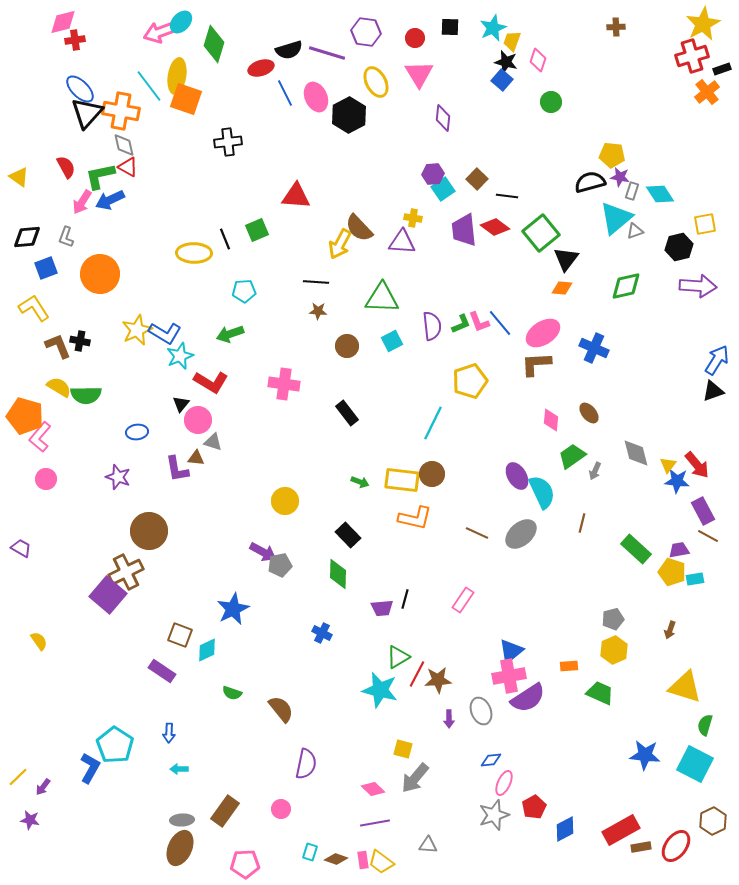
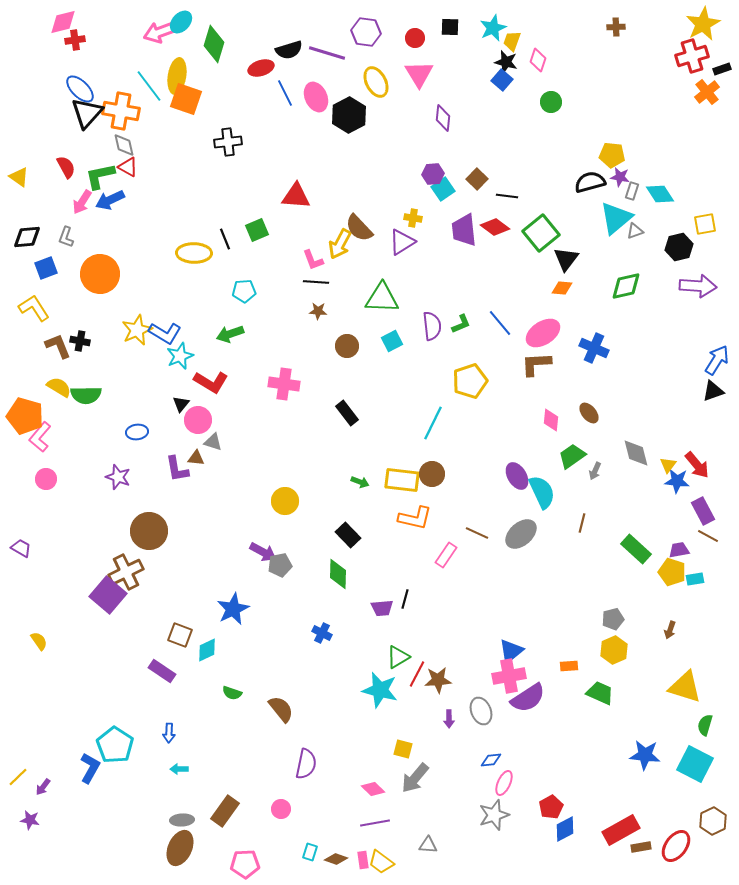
purple triangle at (402, 242): rotated 36 degrees counterclockwise
pink L-shape at (479, 322): moved 166 px left, 62 px up
pink rectangle at (463, 600): moved 17 px left, 45 px up
red pentagon at (534, 807): moved 17 px right
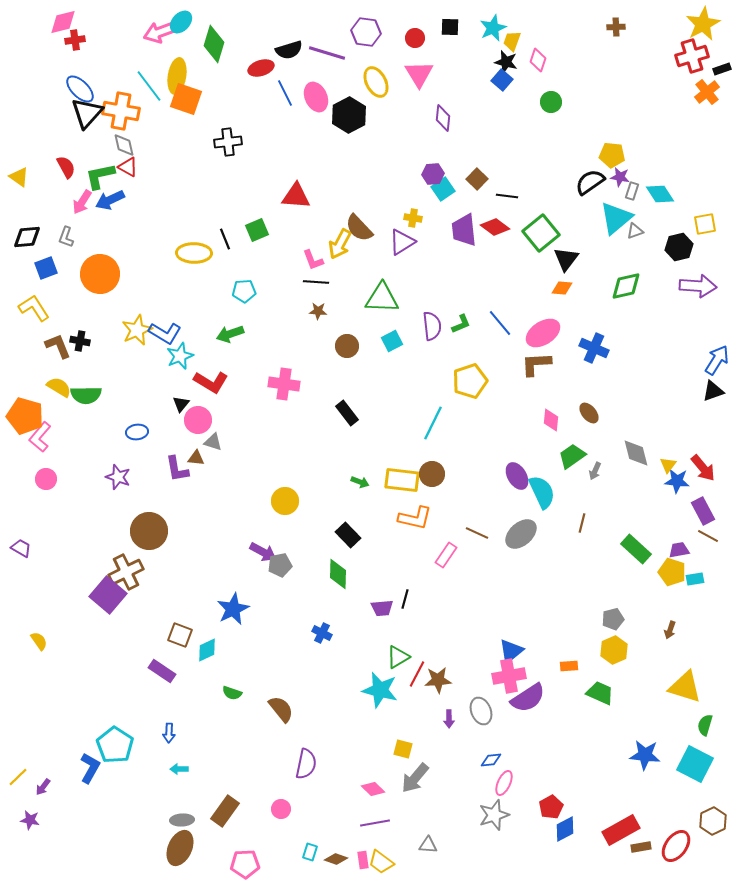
black semicircle at (590, 182): rotated 20 degrees counterclockwise
red arrow at (697, 465): moved 6 px right, 3 px down
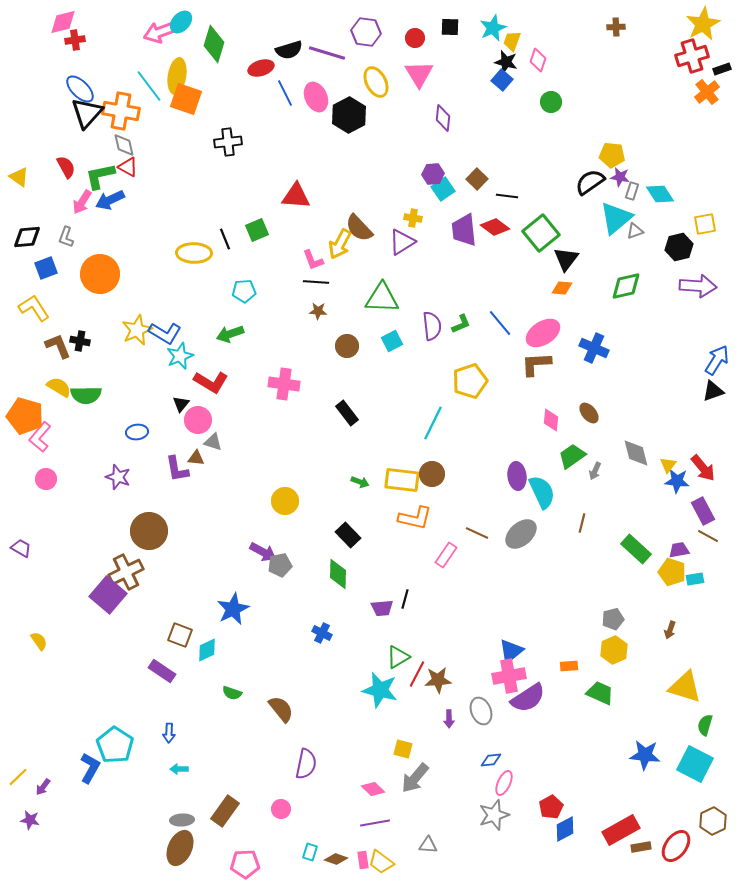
purple ellipse at (517, 476): rotated 24 degrees clockwise
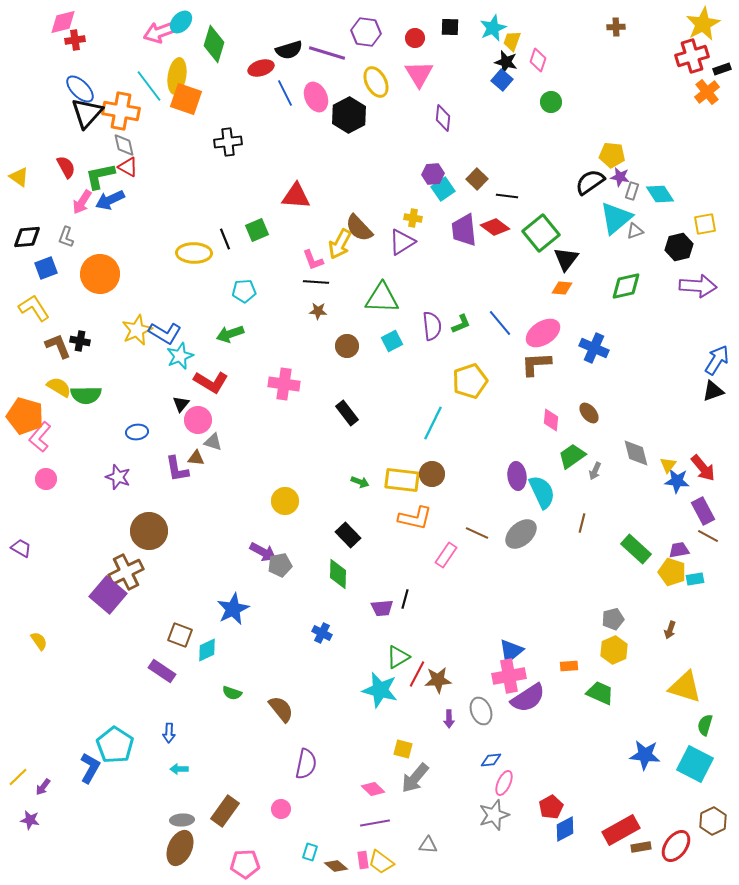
brown diamond at (336, 859): moved 7 px down; rotated 20 degrees clockwise
